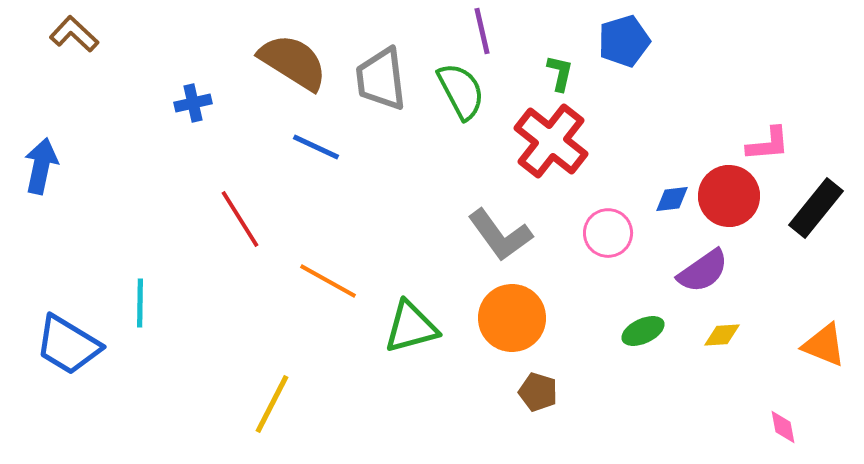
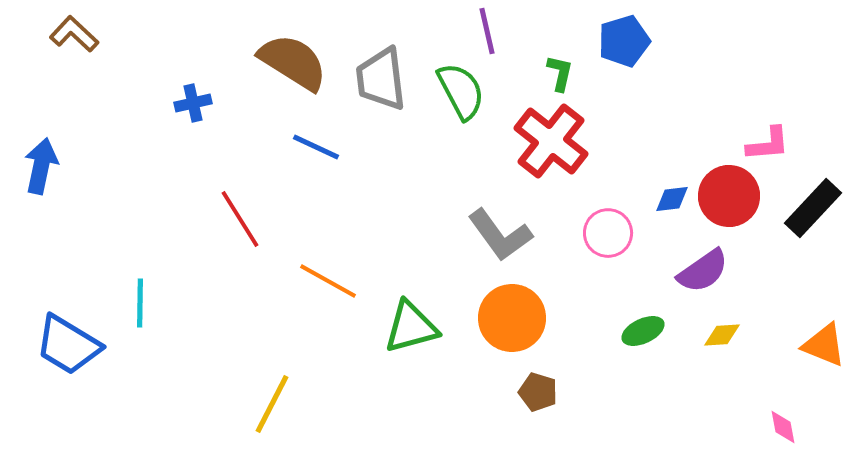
purple line: moved 5 px right
black rectangle: moved 3 px left; rotated 4 degrees clockwise
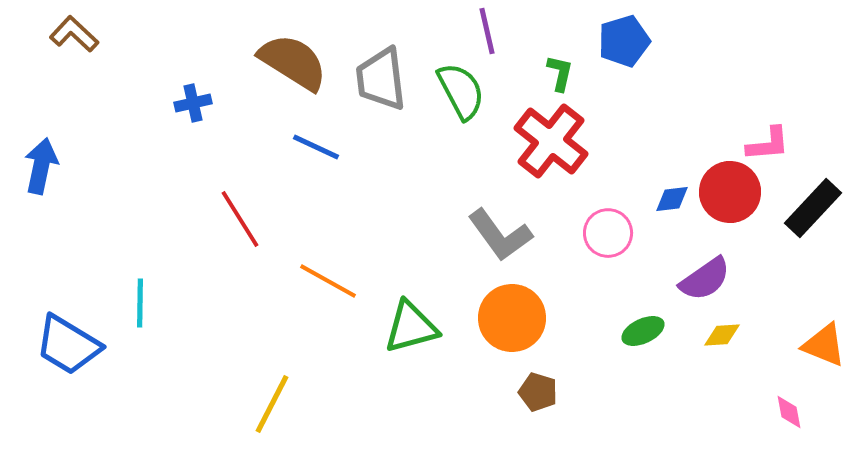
red circle: moved 1 px right, 4 px up
purple semicircle: moved 2 px right, 8 px down
pink diamond: moved 6 px right, 15 px up
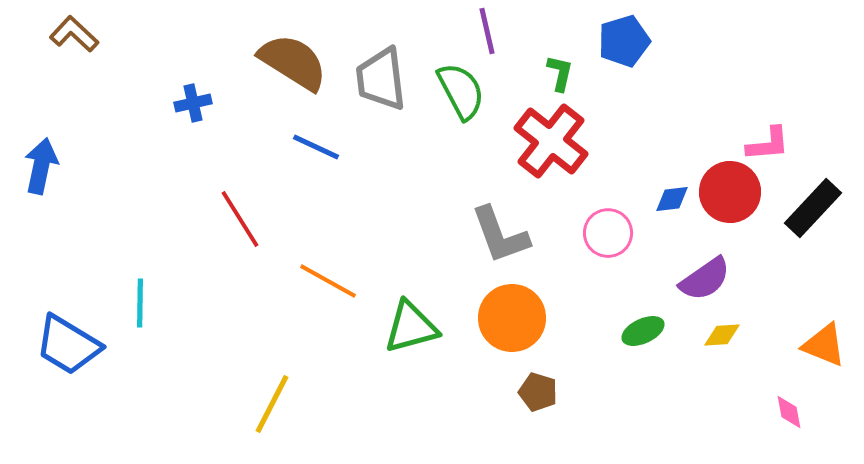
gray L-shape: rotated 16 degrees clockwise
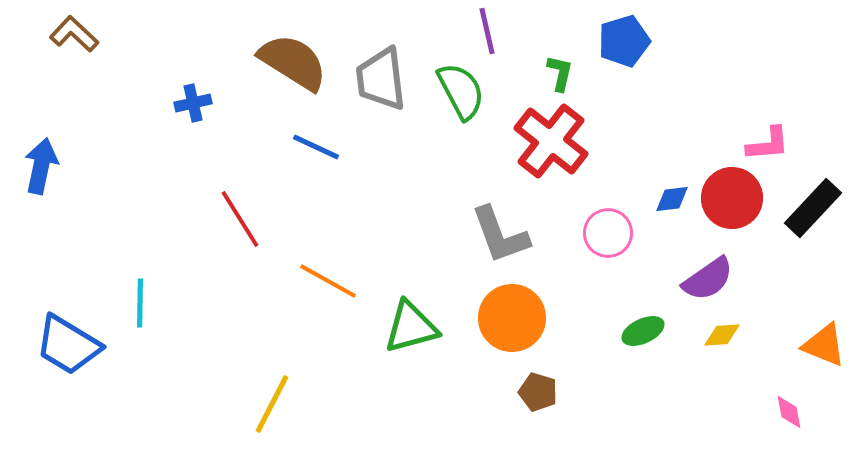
red circle: moved 2 px right, 6 px down
purple semicircle: moved 3 px right
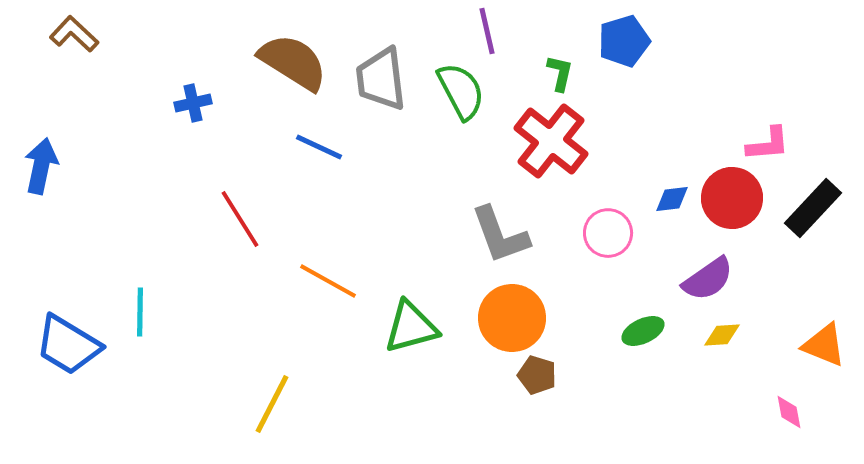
blue line: moved 3 px right
cyan line: moved 9 px down
brown pentagon: moved 1 px left, 17 px up
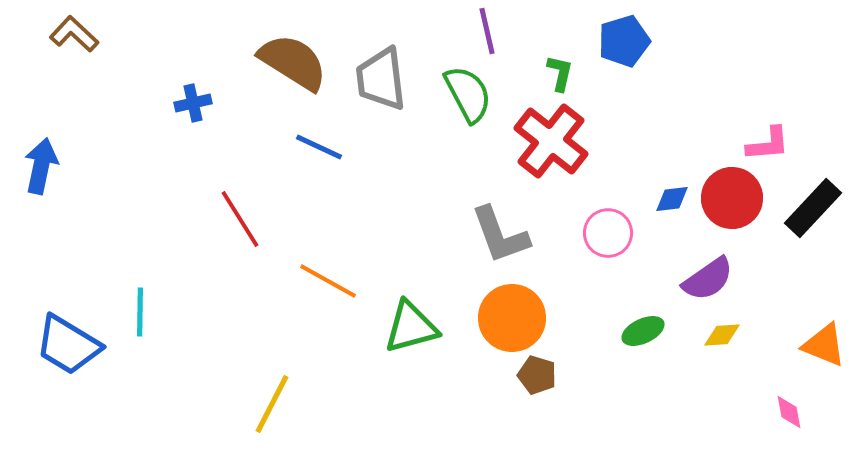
green semicircle: moved 7 px right, 3 px down
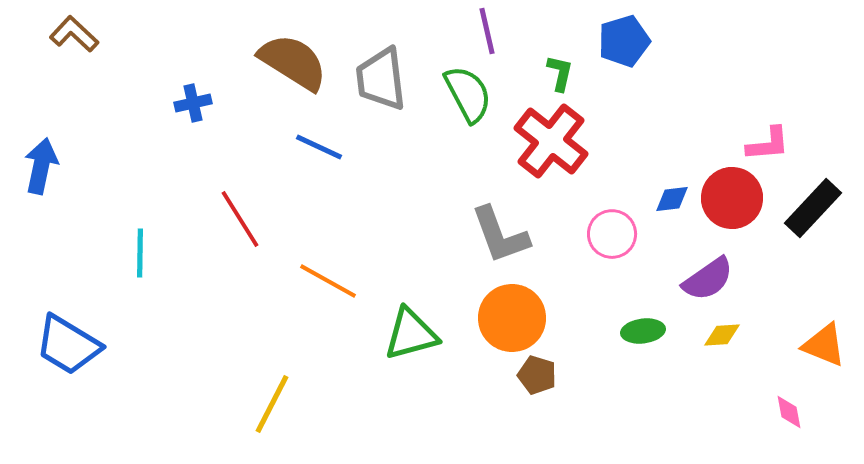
pink circle: moved 4 px right, 1 px down
cyan line: moved 59 px up
green triangle: moved 7 px down
green ellipse: rotated 18 degrees clockwise
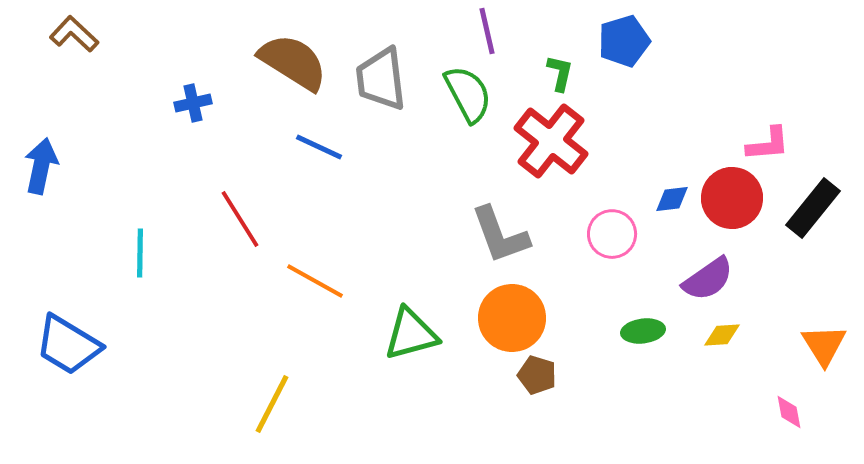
black rectangle: rotated 4 degrees counterclockwise
orange line: moved 13 px left
orange triangle: rotated 36 degrees clockwise
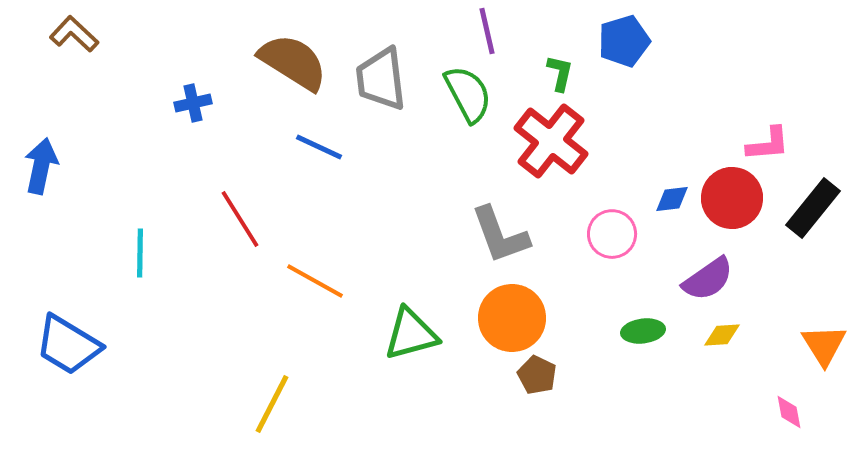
brown pentagon: rotated 9 degrees clockwise
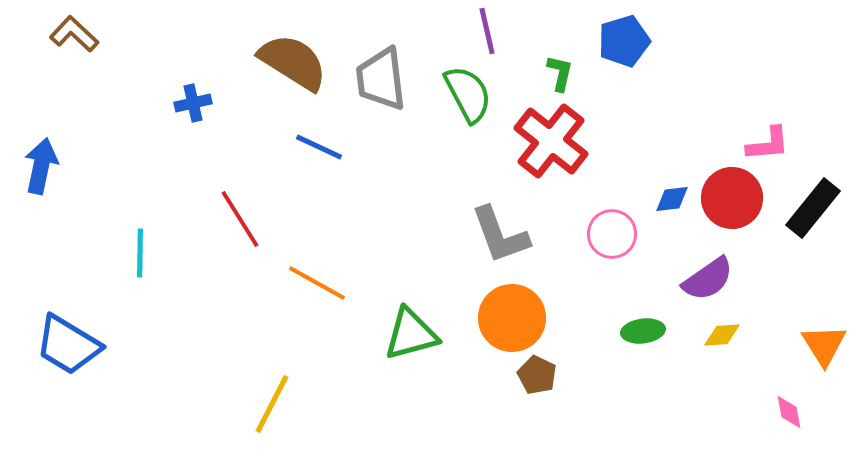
orange line: moved 2 px right, 2 px down
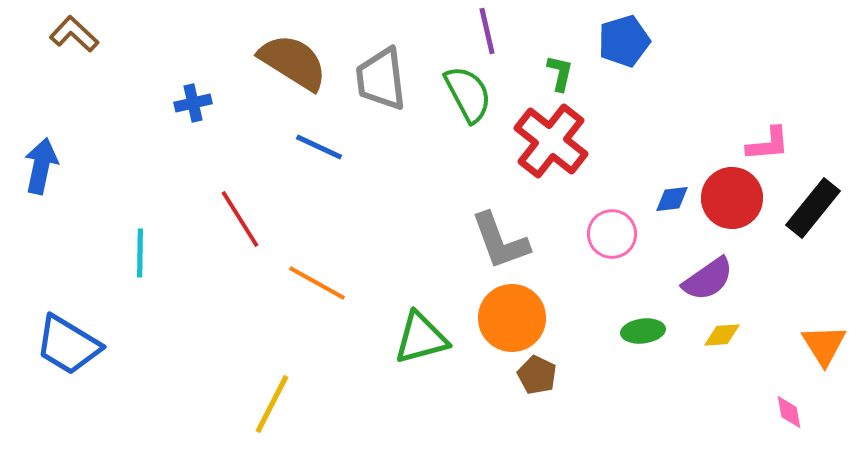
gray L-shape: moved 6 px down
green triangle: moved 10 px right, 4 px down
